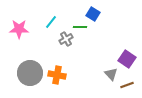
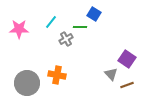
blue square: moved 1 px right
gray circle: moved 3 px left, 10 px down
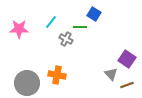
gray cross: rotated 32 degrees counterclockwise
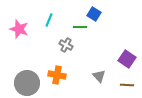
cyan line: moved 2 px left, 2 px up; rotated 16 degrees counterclockwise
pink star: rotated 18 degrees clockwise
gray cross: moved 6 px down
gray triangle: moved 12 px left, 2 px down
brown line: rotated 24 degrees clockwise
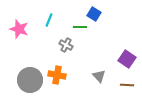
gray circle: moved 3 px right, 3 px up
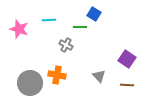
cyan line: rotated 64 degrees clockwise
gray circle: moved 3 px down
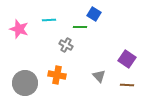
gray circle: moved 5 px left
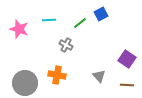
blue square: moved 7 px right; rotated 32 degrees clockwise
green line: moved 4 px up; rotated 40 degrees counterclockwise
